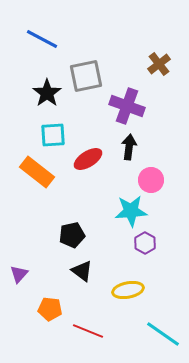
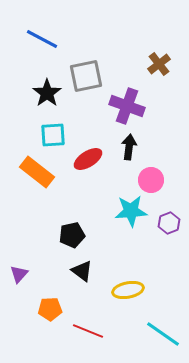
purple hexagon: moved 24 px right, 20 px up; rotated 10 degrees clockwise
orange pentagon: rotated 10 degrees counterclockwise
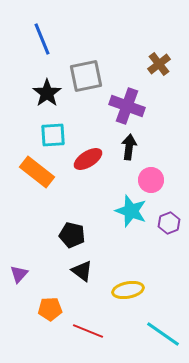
blue line: rotated 40 degrees clockwise
cyan star: rotated 24 degrees clockwise
black pentagon: rotated 25 degrees clockwise
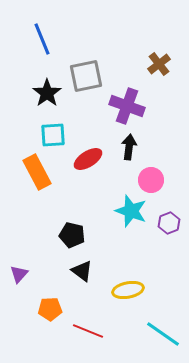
orange rectangle: rotated 24 degrees clockwise
